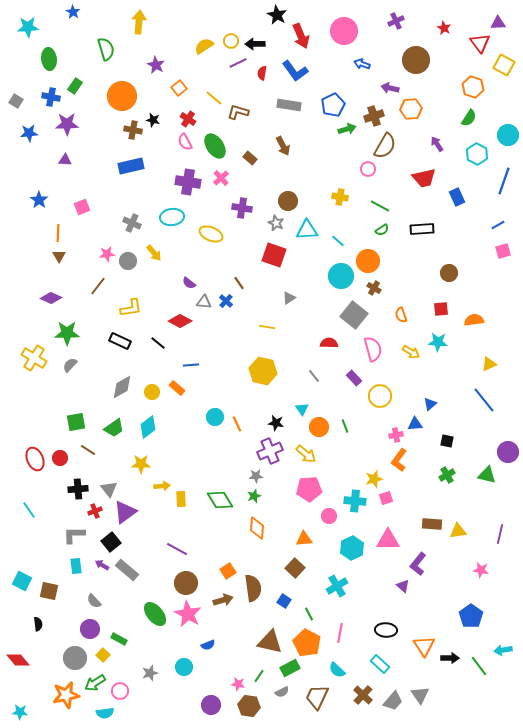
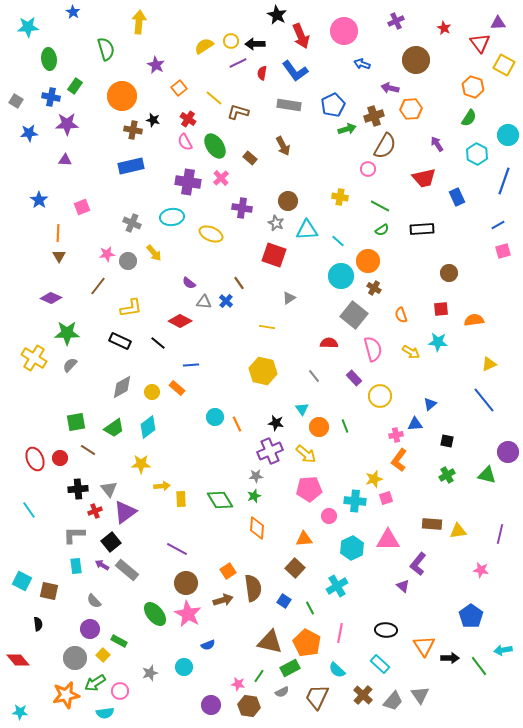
green line at (309, 614): moved 1 px right, 6 px up
green rectangle at (119, 639): moved 2 px down
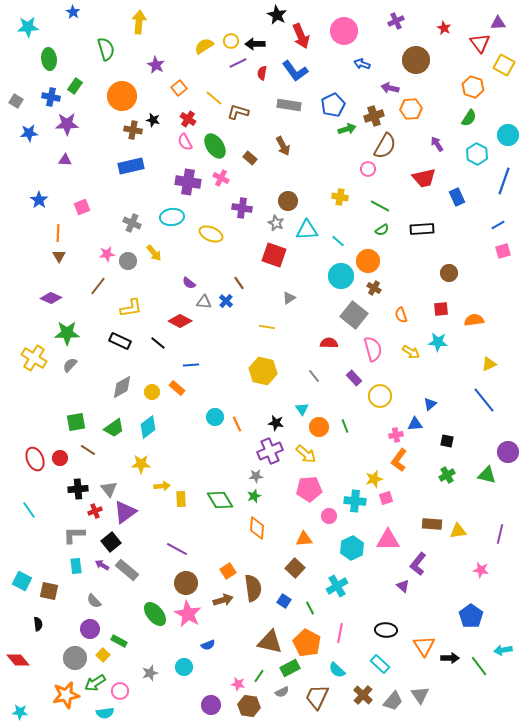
pink cross at (221, 178): rotated 21 degrees counterclockwise
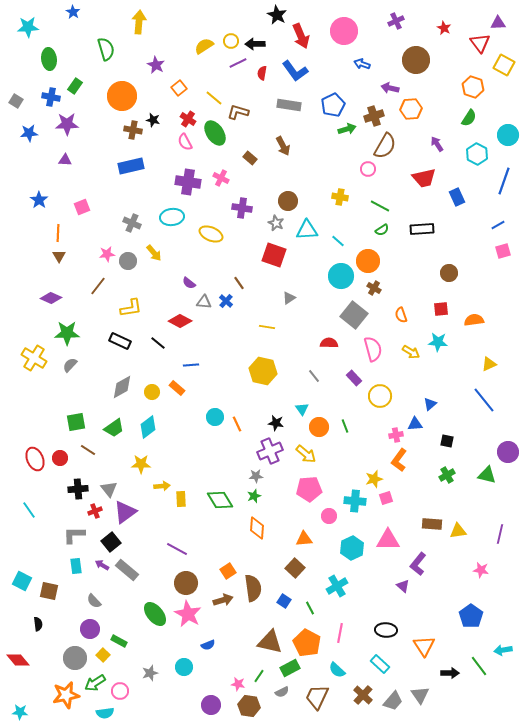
green ellipse at (215, 146): moved 13 px up
black arrow at (450, 658): moved 15 px down
